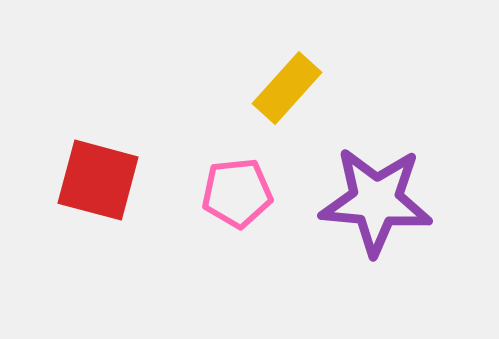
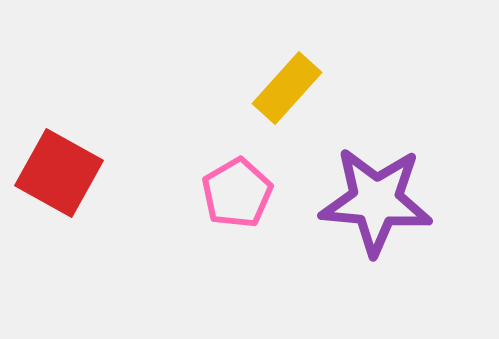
red square: moved 39 px left, 7 px up; rotated 14 degrees clockwise
pink pentagon: rotated 24 degrees counterclockwise
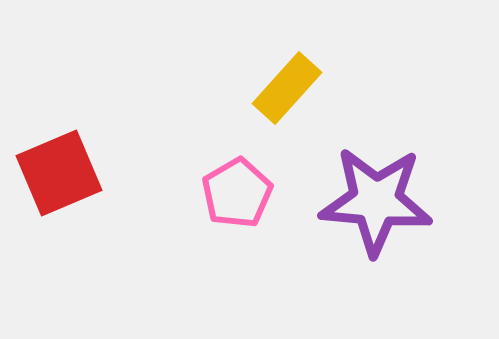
red square: rotated 38 degrees clockwise
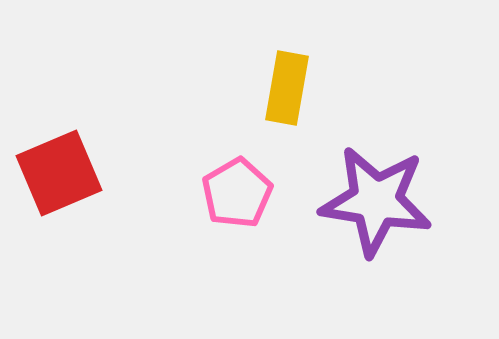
yellow rectangle: rotated 32 degrees counterclockwise
purple star: rotated 4 degrees clockwise
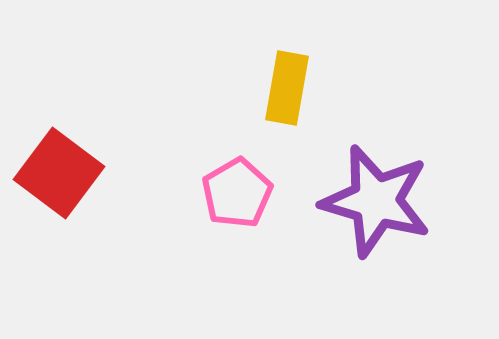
red square: rotated 30 degrees counterclockwise
purple star: rotated 7 degrees clockwise
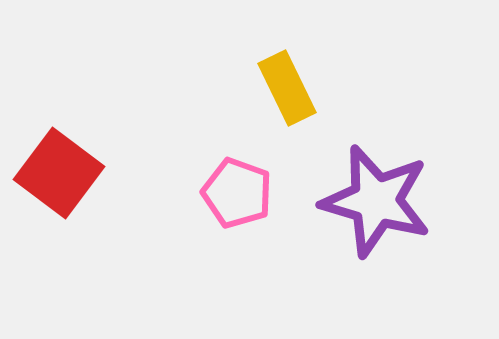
yellow rectangle: rotated 36 degrees counterclockwise
pink pentagon: rotated 22 degrees counterclockwise
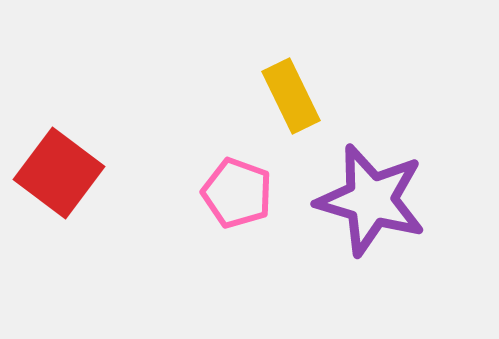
yellow rectangle: moved 4 px right, 8 px down
purple star: moved 5 px left, 1 px up
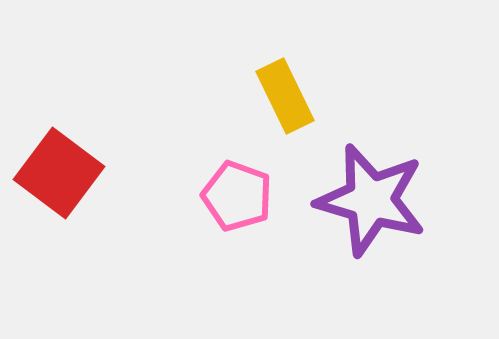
yellow rectangle: moved 6 px left
pink pentagon: moved 3 px down
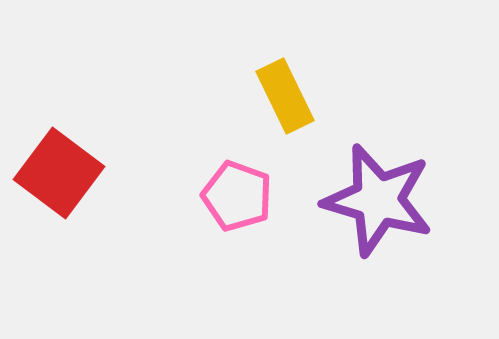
purple star: moved 7 px right
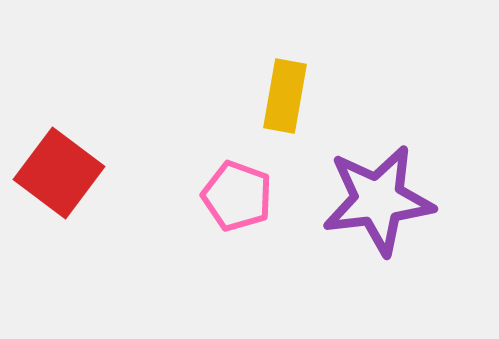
yellow rectangle: rotated 36 degrees clockwise
purple star: rotated 23 degrees counterclockwise
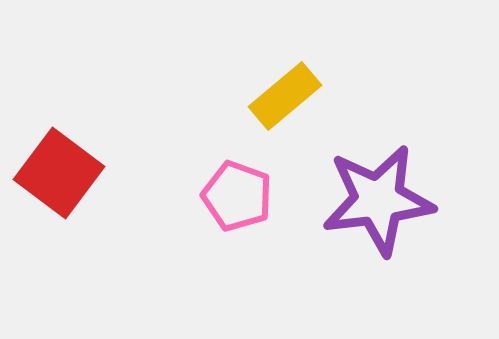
yellow rectangle: rotated 40 degrees clockwise
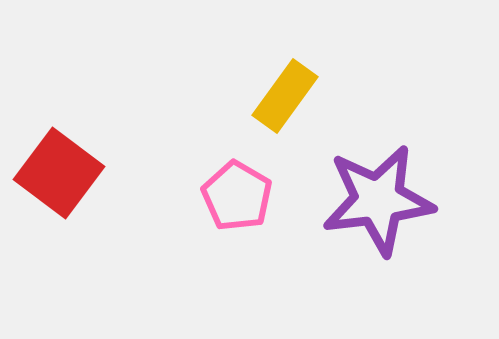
yellow rectangle: rotated 14 degrees counterclockwise
pink pentagon: rotated 10 degrees clockwise
